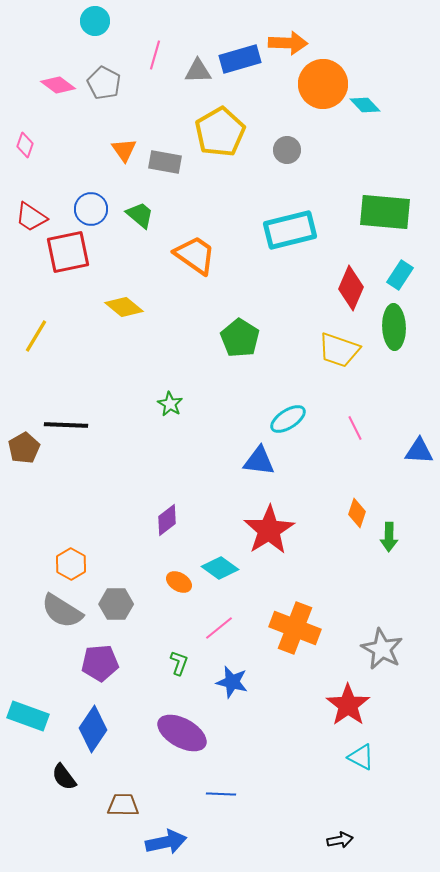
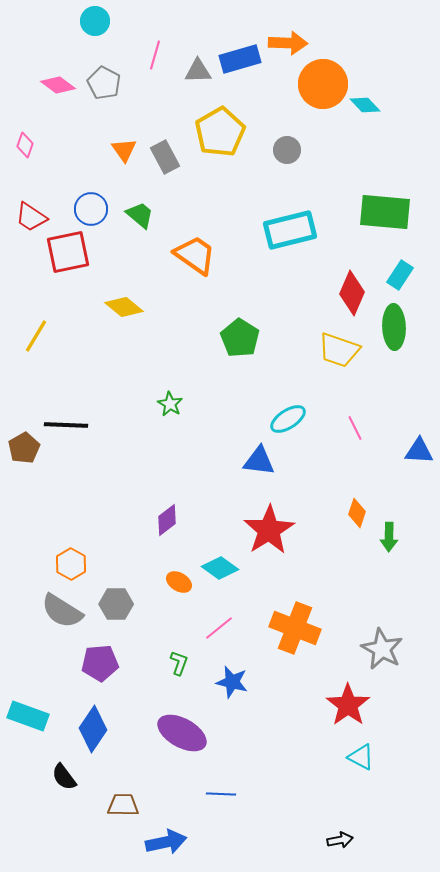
gray rectangle at (165, 162): moved 5 px up; rotated 52 degrees clockwise
red diamond at (351, 288): moved 1 px right, 5 px down
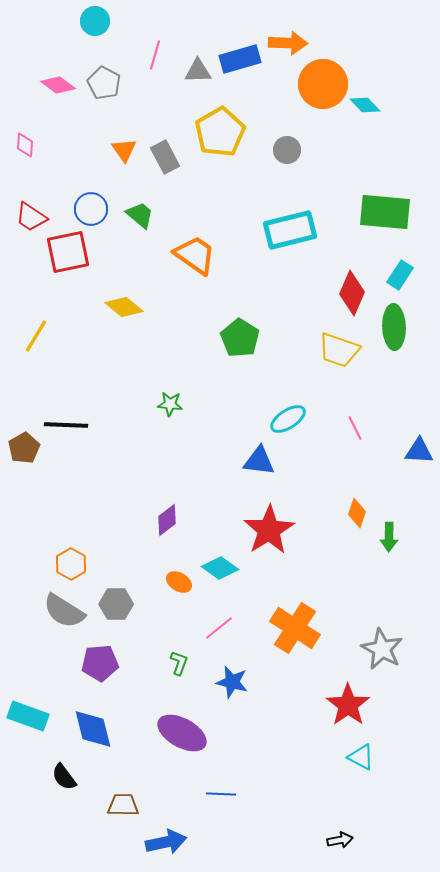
pink diamond at (25, 145): rotated 15 degrees counterclockwise
green star at (170, 404): rotated 25 degrees counterclockwise
gray semicircle at (62, 611): moved 2 px right
orange cross at (295, 628): rotated 12 degrees clockwise
blue diamond at (93, 729): rotated 48 degrees counterclockwise
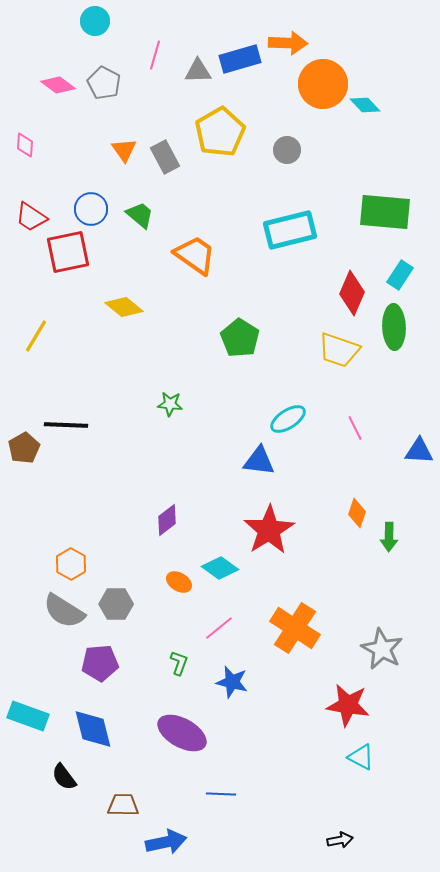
red star at (348, 705): rotated 27 degrees counterclockwise
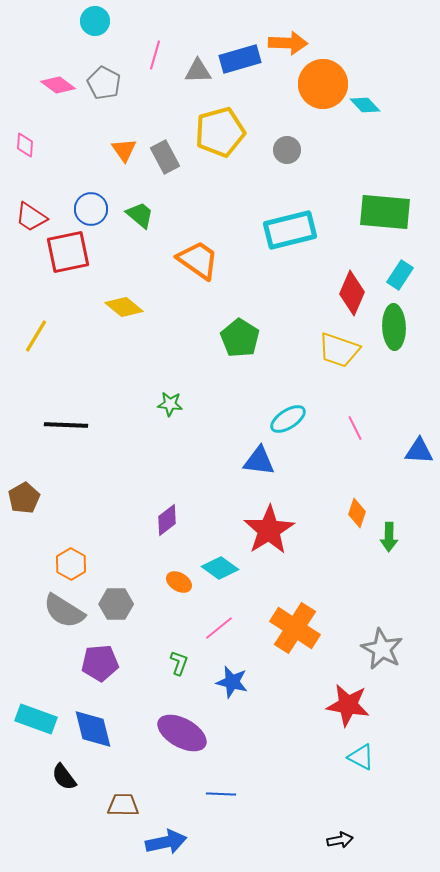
yellow pentagon at (220, 132): rotated 15 degrees clockwise
orange trapezoid at (195, 255): moved 3 px right, 5 px down
brown pentagon at (24, 448): moved 50 px down
cyan rectangle at (28, 716): moved 8 px right, 3 px down
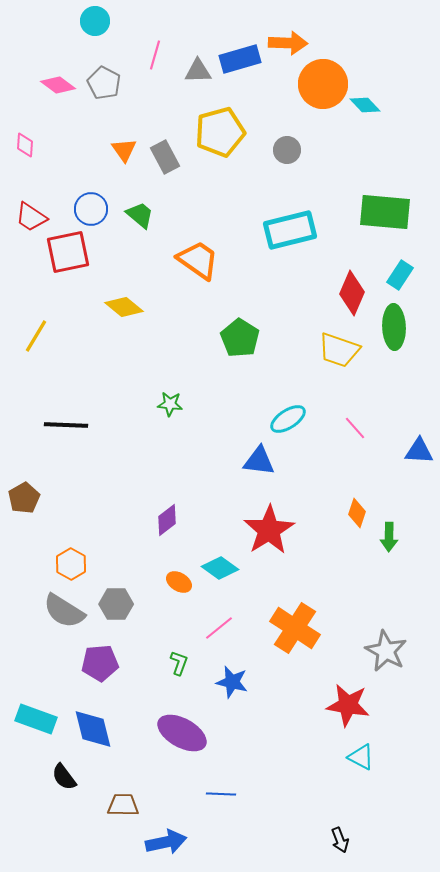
pink line at (355, 428): rotated 15 degrees counterclockwise
gray star at (382, 649): moved 4 px right, 2 px down
black arrow at (340, 840): rotated 80 degrees clockwise
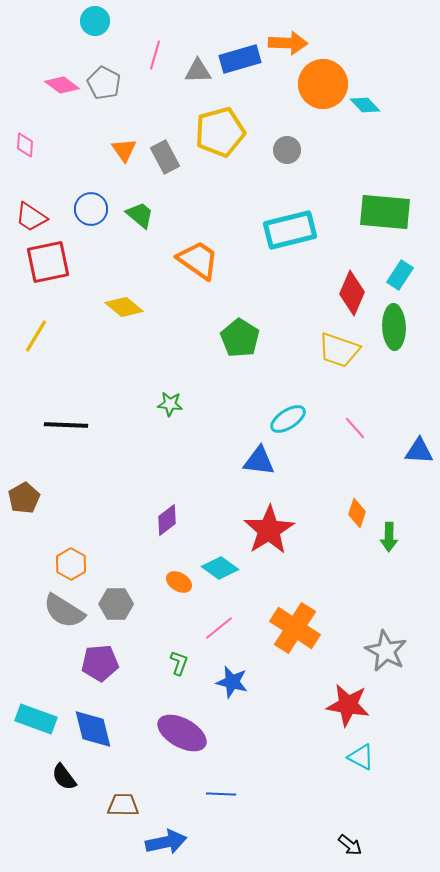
pink diamond at (58, 85): moved 4 px right
red square at (68, 252): moved 20 px left, 10 px down
black arrow at (340, 840): moved 10 px right, 5 px down; rotated 30 degrees counterclockwise
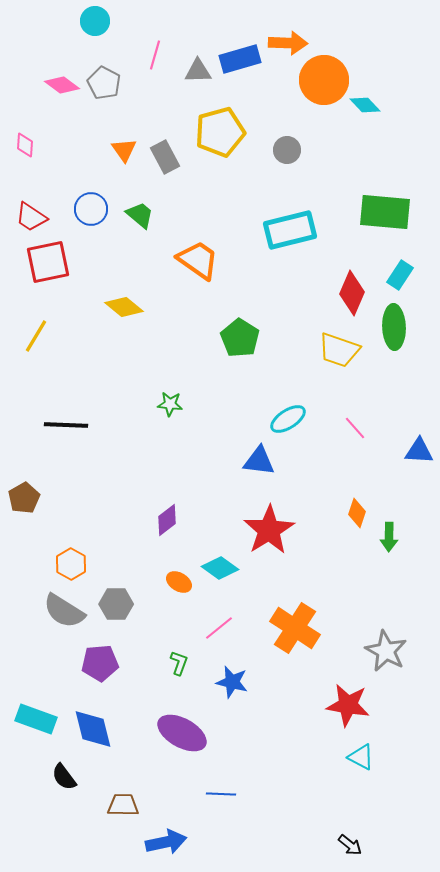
orange circle at (323, 84): moved 1 px right, 4 px up
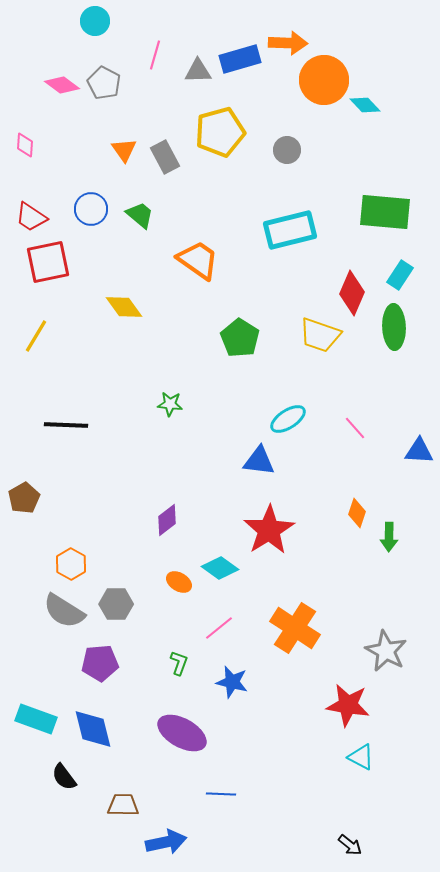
yellow diamond at (124, 307): rotated 15 degrees clockwise
yellow trapezoid at (339, 350): moved 19 px left, 15 px up
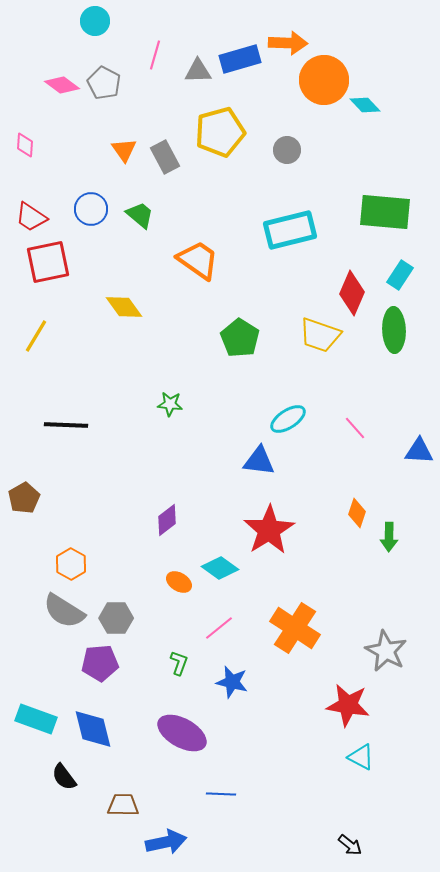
green ellipse at (394, 327): moved 3 px down
gray hexagon at (116, 604): moved 14 px down
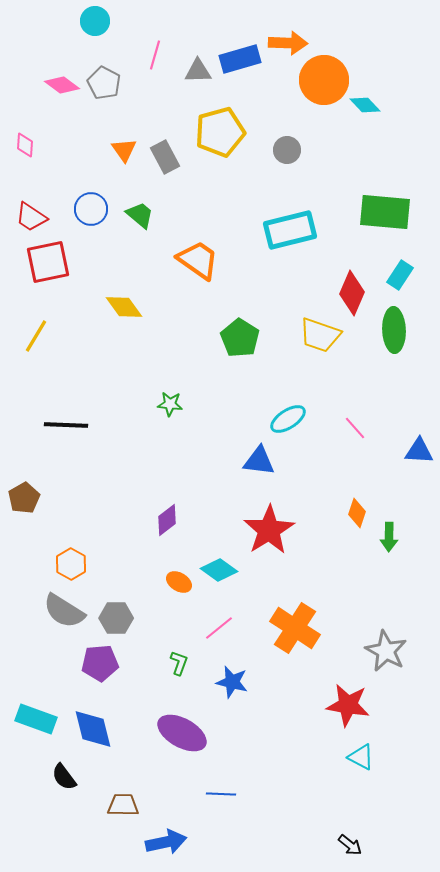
cyan diamond at (220, 568): moved 1 px left, 2 px down
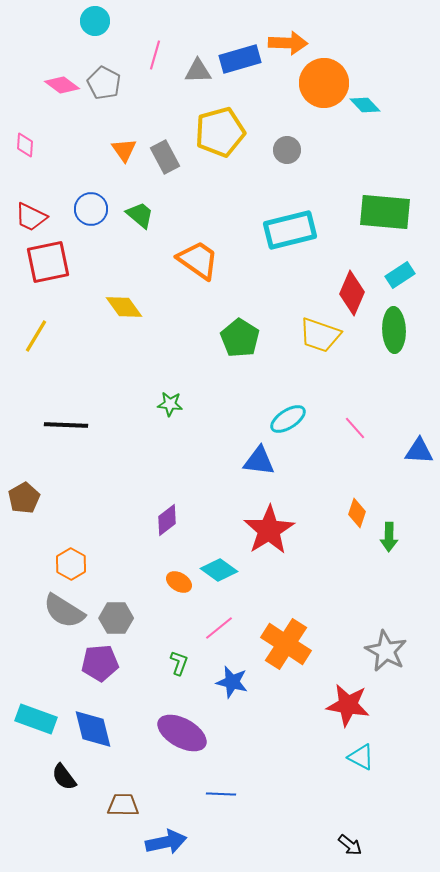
orange circle at (324, 80): moved 3 px down
red trapezoid at (31, 217): rotated 8 degrees counterclockwise
cyan rectangle at (400, 275): rotated 24 degrees clockwise
orange cross at (295, 628): moved 9 px left, 16 px down
